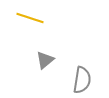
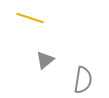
gray semicircle: moved 1 px right
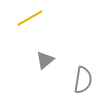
yellow line: rotated 48 degrees counterclockwise
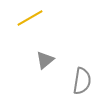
gray semicircle: moved 1 px left, 1 px down
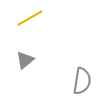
gray triangle: moved 20 px left
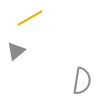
gray triangle: moved 9 px left, 9 px up
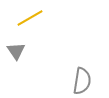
gray triangle: rotated 24 degrees counterclockwise
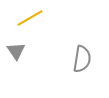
gray semicircle: moved 22 px up
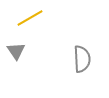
gray semicircle: rotated 12 degrees counterclockwise
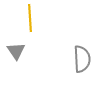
yellow line: rotated 64 degrees counterclockwise
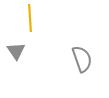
gray semicircle: rotated 16 degrees counterclockwise
